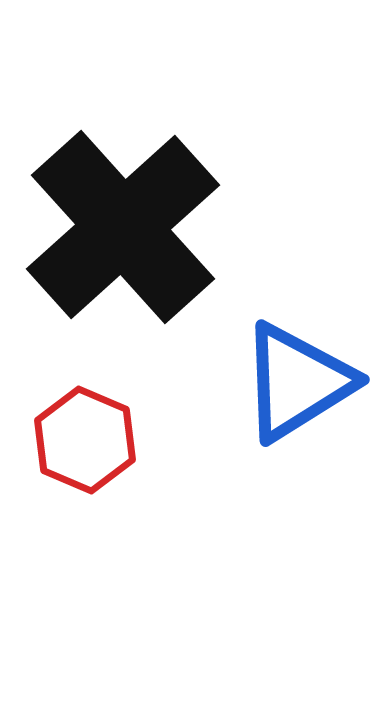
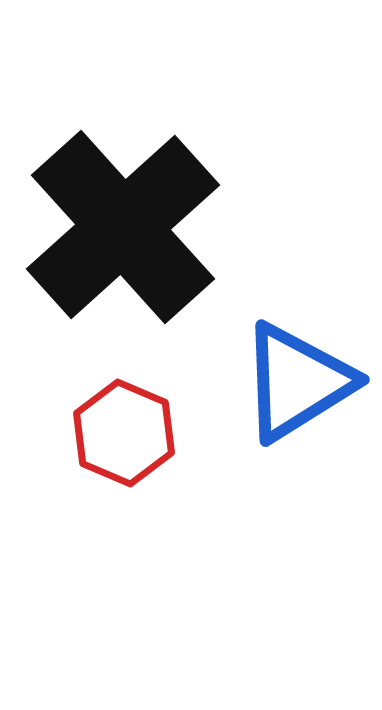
red hexagon: moved 39 px right, 7 px up
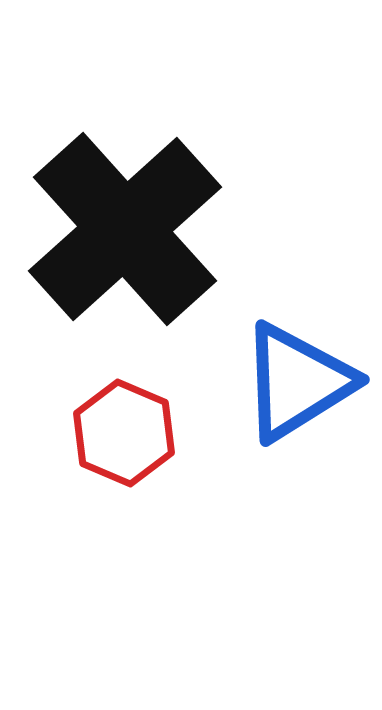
black cross: moved 2 px right, 2 px down
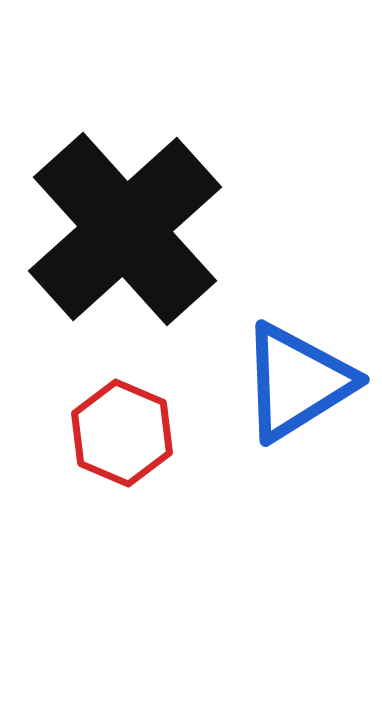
red hexagon: moved 2 px left
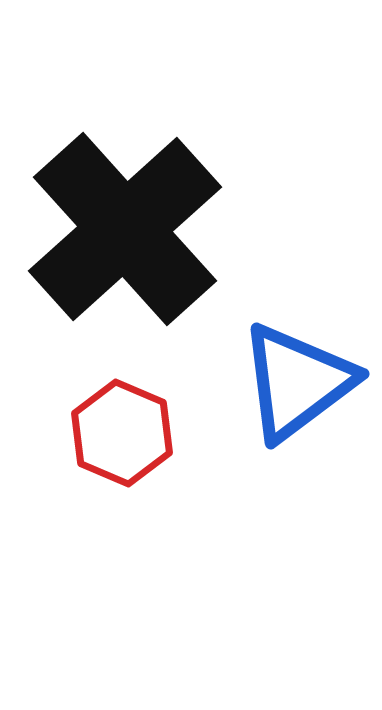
blue triangle: rotated 5 degrees counterclockwise
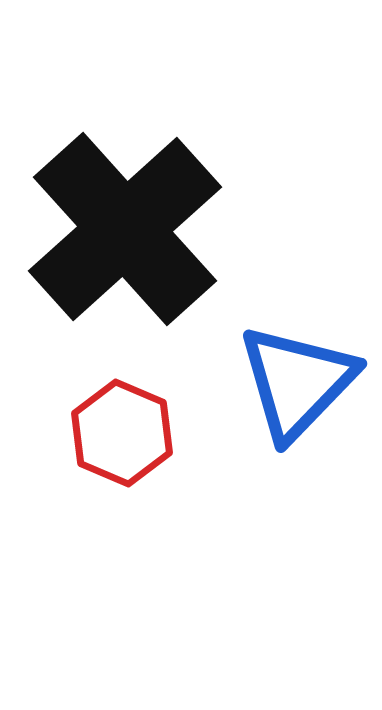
blue triangle: rotated 9 degrees counterclockwise
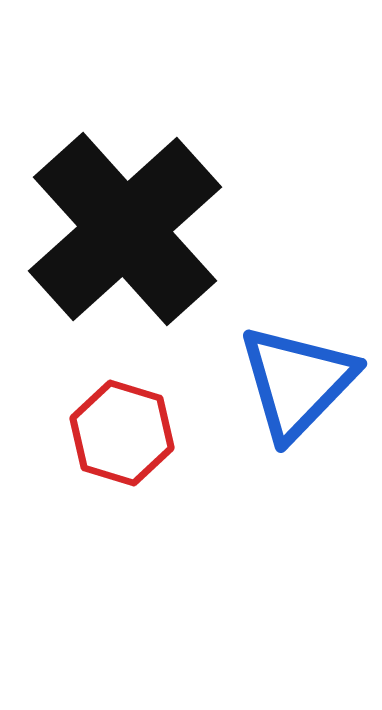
red hexagon: rotated 6 degrees counterclockwise
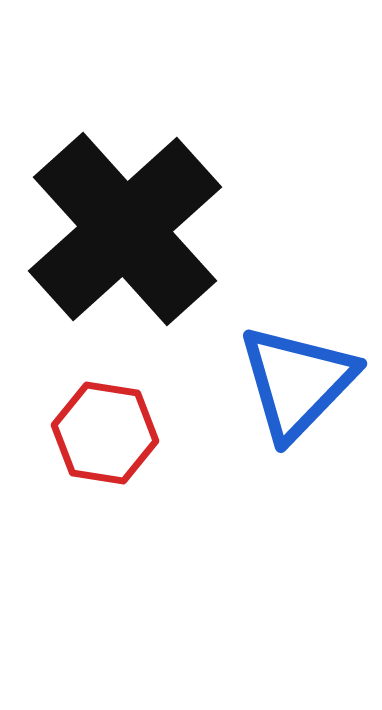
red hexagon: moved 17 px left; rotated 8 degrees counterclockwise
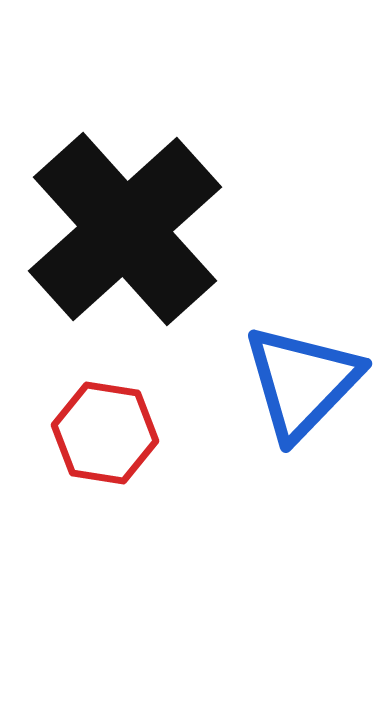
blue triangle: moved 5 px right
